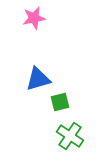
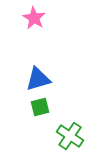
pink star: rotated 30 degrees counterclockwise
green square: moved 20 px left, 5 px down
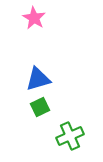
green square: rotated 12 degrees counterclockwise
green cross: rotated 32 degrees clockwise
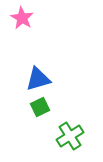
pink star: moved 12 px left
green cross: rotated 8 degrees counterclockwise
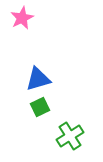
pink star: rotated 15 degrees clockwise
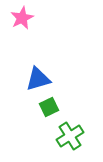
green square: moved 9 px right
